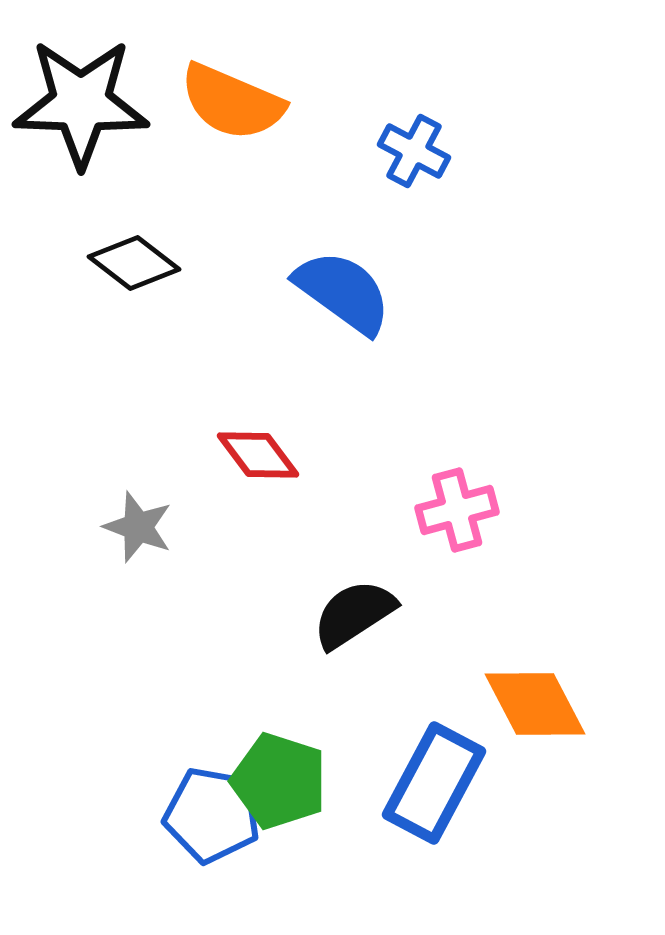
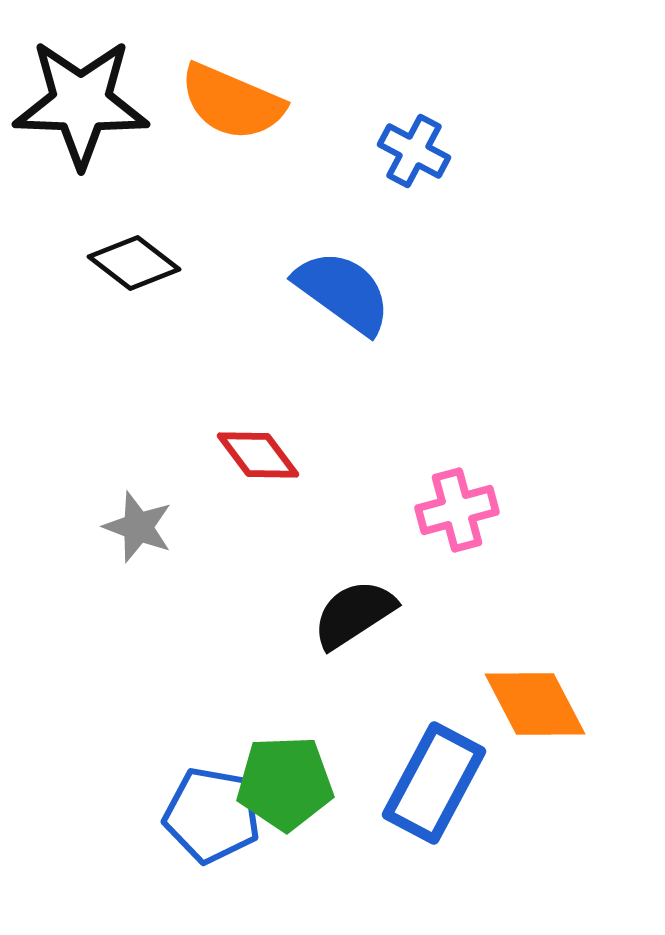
green pentagon: moved 6 px right, 2 px down; rotated 20 degrees counterclockwise
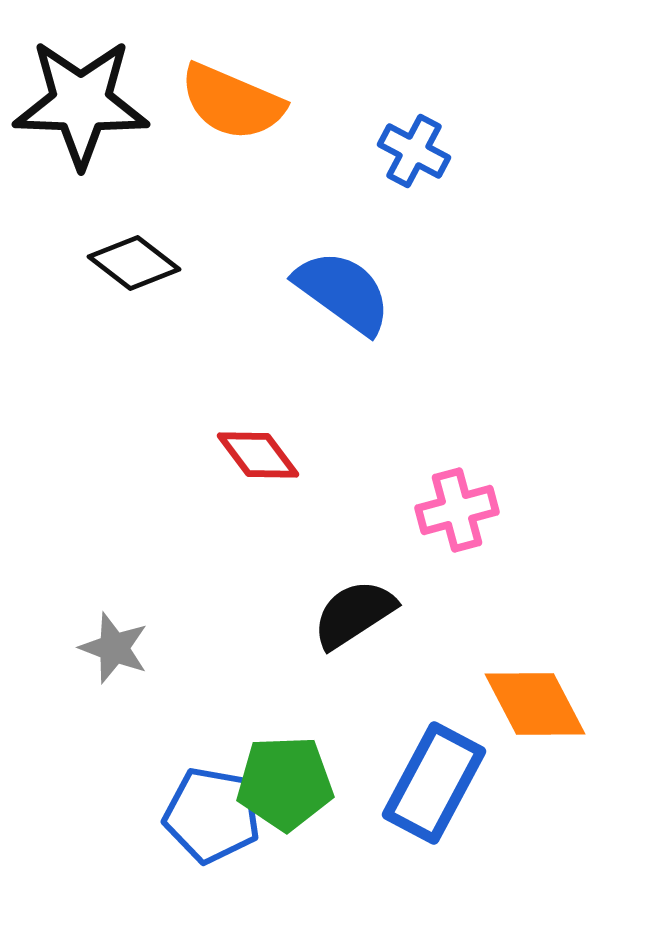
gray star: moved 24 px left, 121 px down
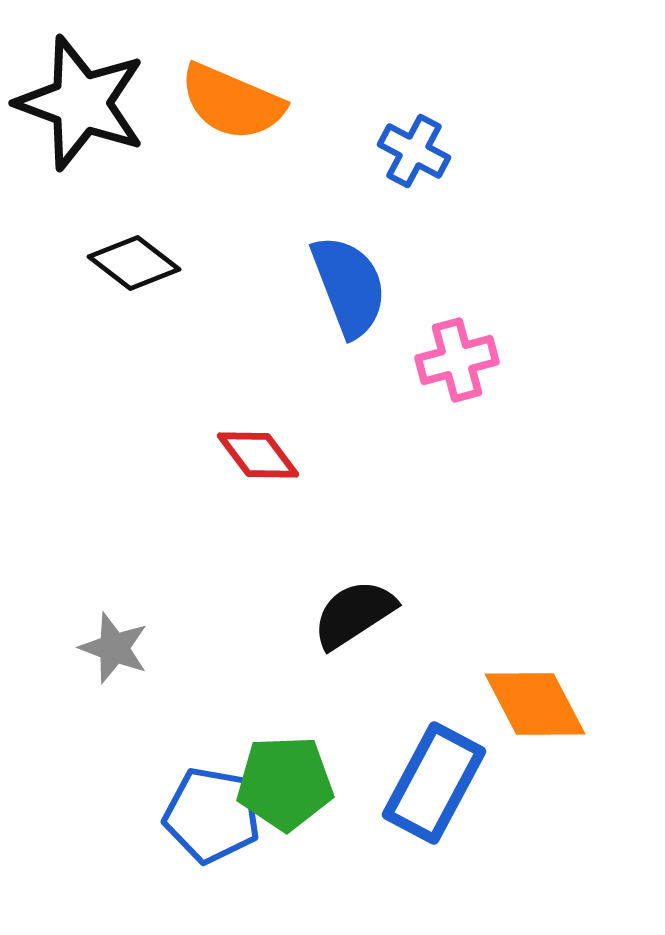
black star: rotated 18 degrees clockwise
blue semicircle: moved 6 px right, 6 px up; rotated 33 degrees clockwise
pink cross: moved 150 px up
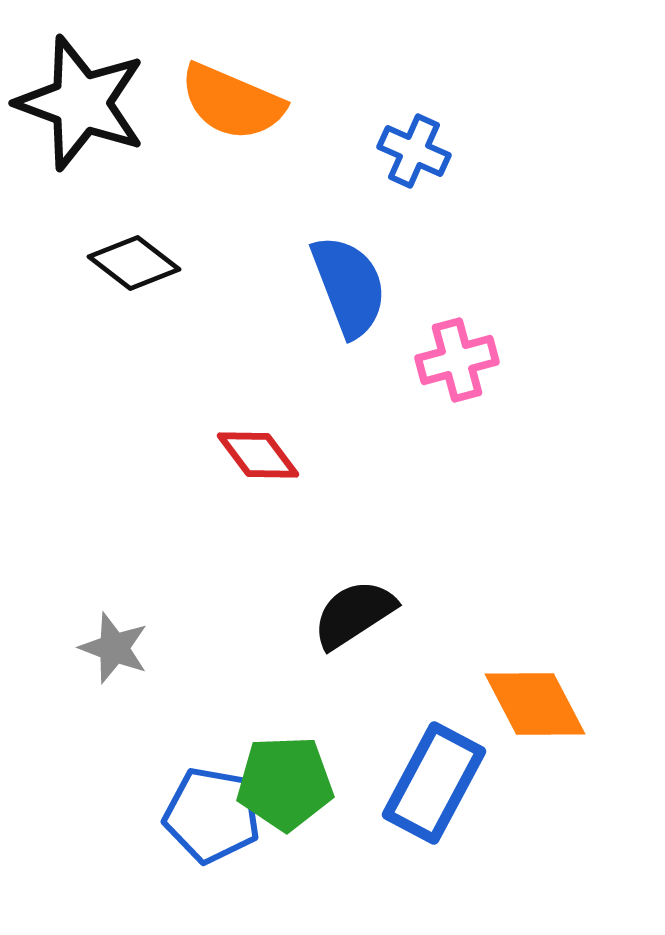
blue cross: rotated 4 degrees counterclockwise
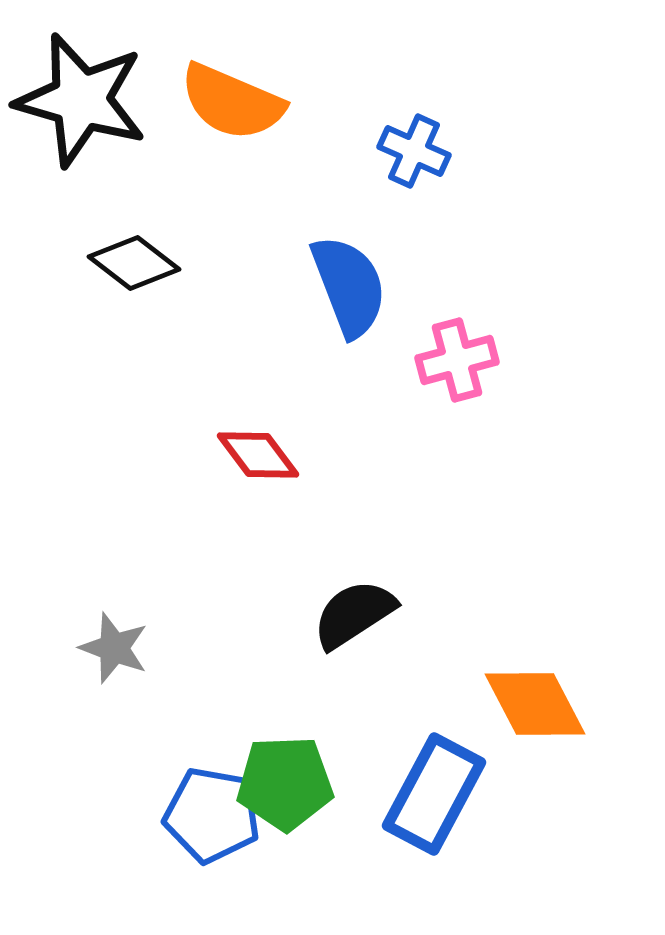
black star: moved 3 px up; rotated 4 degrees counterclockwise
blue rectangle: moved 11 px down
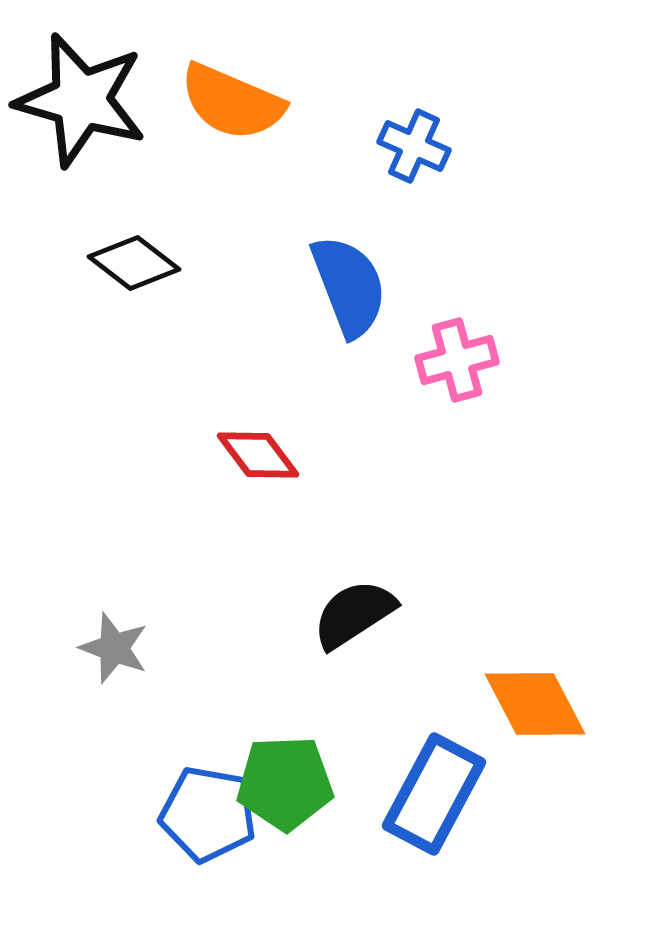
blue cross: moved 5 px up
blue pentagon: moved 4 px left, 1 px up
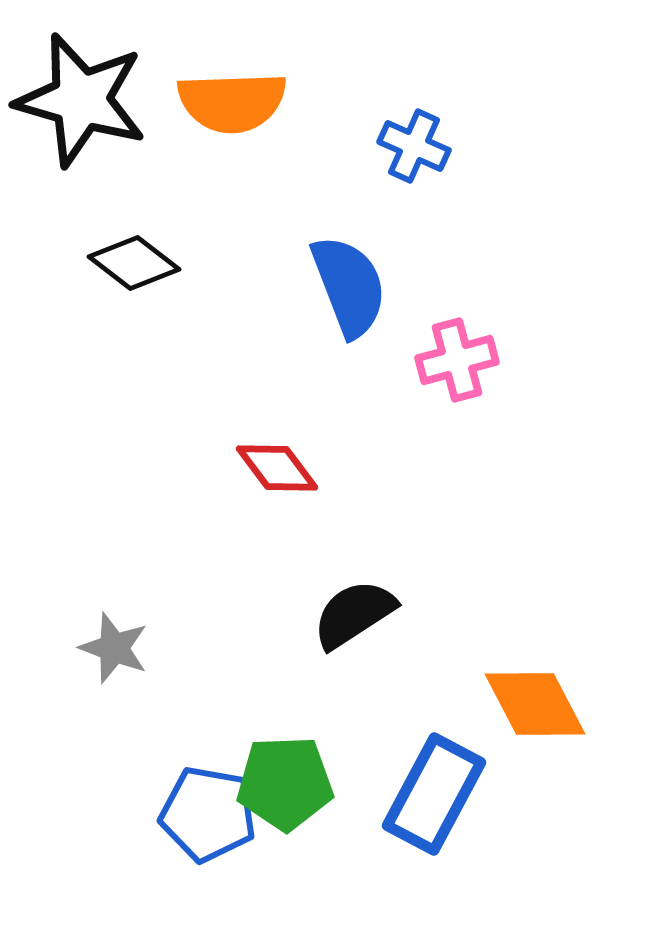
orange semicircle: rotated 25 degrees counterclockwise
red diamond: moved 19 px right, 13 px down
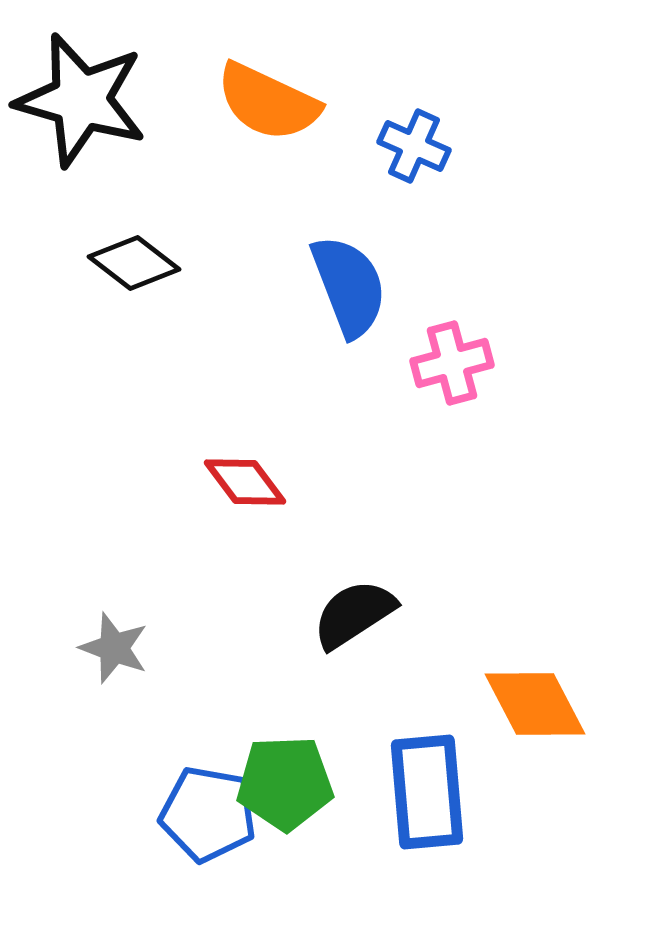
orange semicircle: moved 36 px right; rotated 27 degrees clockwise
pink cross: moved 5 px left, 3 px down
red diamond: moved 32 px left, 14 px down
blue rectangle: moved 7 px left, 2 px up; rotated 33 degrees counterclockwise
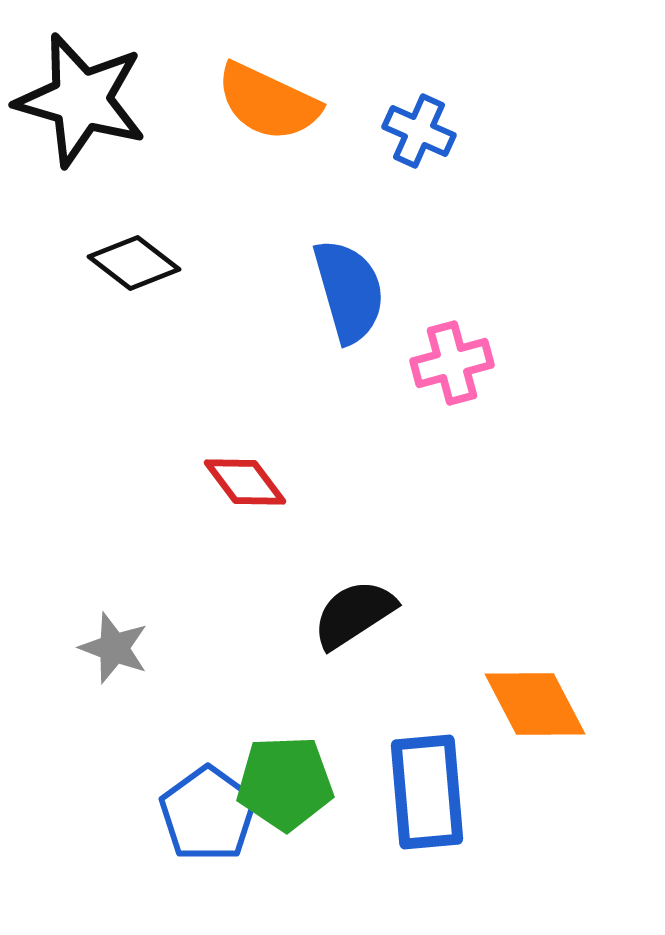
blue cross: moved 5 px right, 15 px up
blue semicircle: moved 5 px down; rotated 5 degrees clockwise
blue pentagon: rotated 26 degrees clockwise
